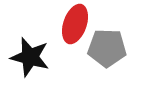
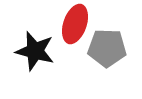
black star: moved 5 px right, 6 px up
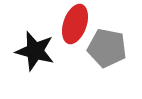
gray pentagon: rotated 9 degrees clockwise
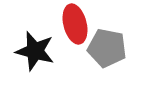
red ellipse: rotated 33 degrees counterclockwise
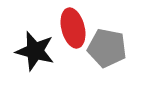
red ellipse: moved 2 px left, 4 px down
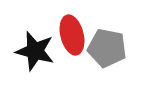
red ellipse: moved 1 px left, 7 px down
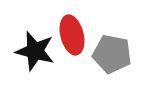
gray pentagon: moved 5 px right, 6 px down
